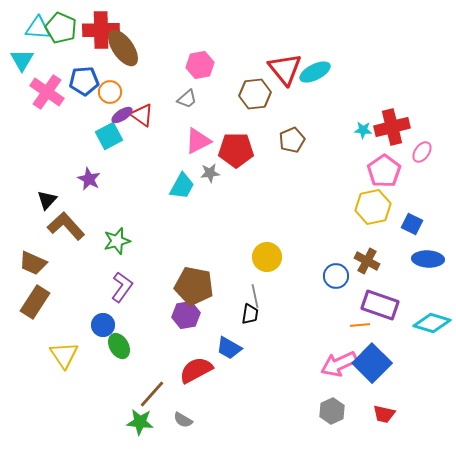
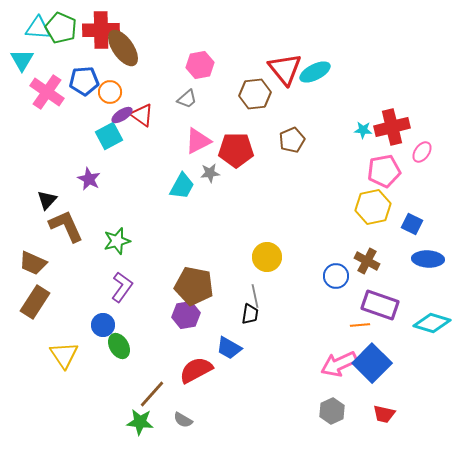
pink pentagon at (384, 171): rotated 24 degrees clockwise
brown L-shape at (66, 226): rotated 18 degrees clockwise
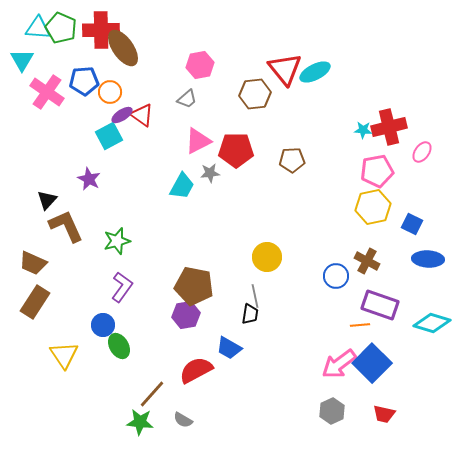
red cross at (392, 127): moved 3 px left
brown pentagon at (292, 140): moved 20 px down; rotated 20 degrees clockwise
pink pentagon at (384, 171): moved 7 px left
pink arrow at (339, 364): rotated 12 degrees counterclockwise
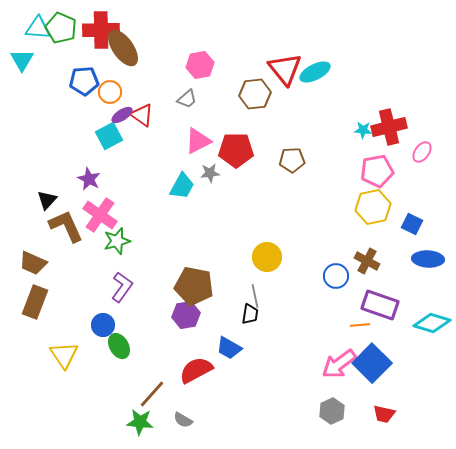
pink cross at (47, 92): moved 53 px right, 123 px down
brown rectangle at (35, 302): rotated 12 degrees counterclockwise
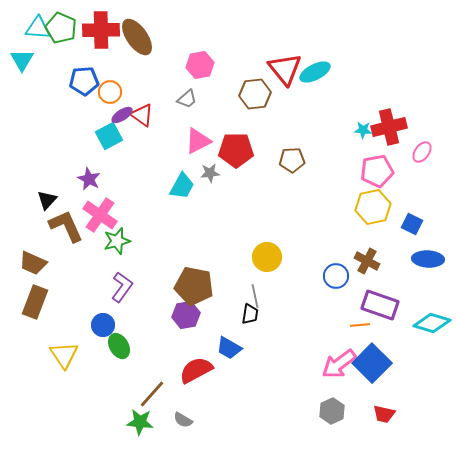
brown ellipse at (123, 48): moved 14 px right, 11 px up
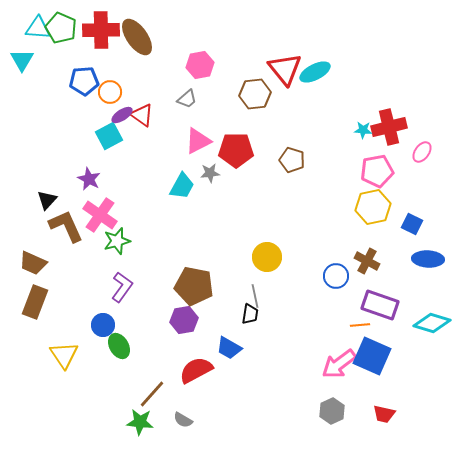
brown pentagon at (292, 160): rotated 20 degrees clockwise
purple hexagon at (186, 315): moved 2 px left, 5 px down
blue square at (372, 363): moved 7 px up; rotated 21 degrees counterclockwise
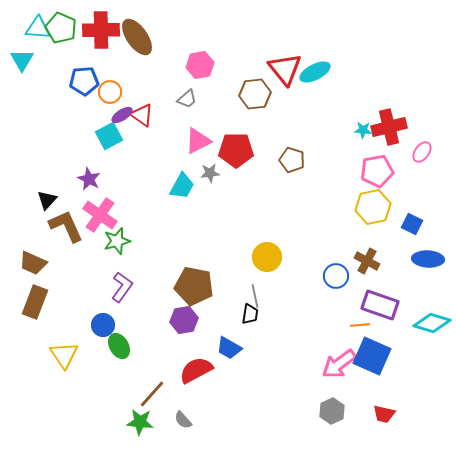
gray semicircle at (183, 420): rotated 18 degrees clockwise
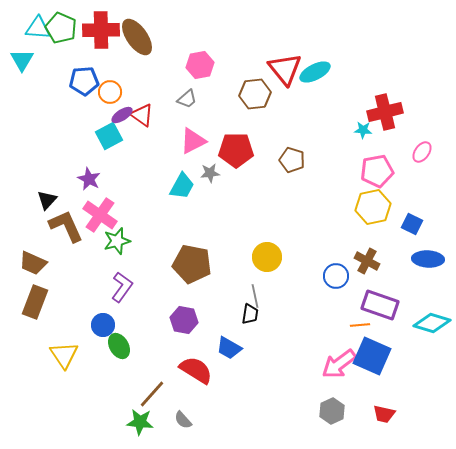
red cross at (389, 127): moved 4 px left, 15 px up
pink triangle at (198, 141): moved 5 px left
brown pentagon at (194, 286): moved 2 px left, 22 px up
purple hexagon at (184, 320): rotated 20 degrees clockwise
red semicircle at (196, 370): rotated 60 degrees clockwise
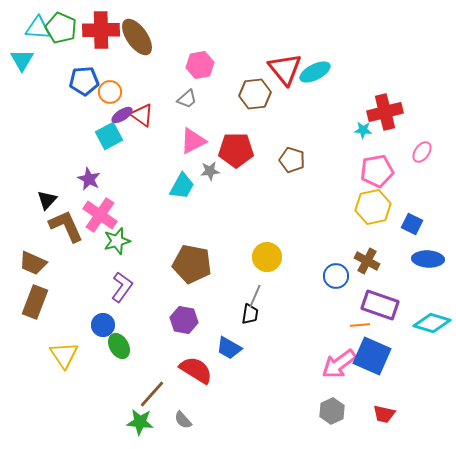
gray star at (210, 173): moved 2 px up
gray line at (255, 296): rotated 35 degrees clockwise
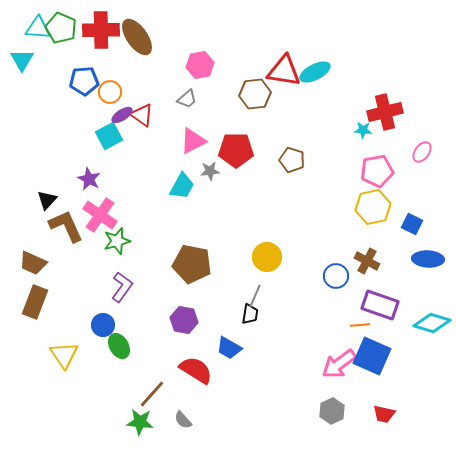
red triangle at (285, 69): moved 1 px left, 2 px down; rotated 42 degrees counterclockwise
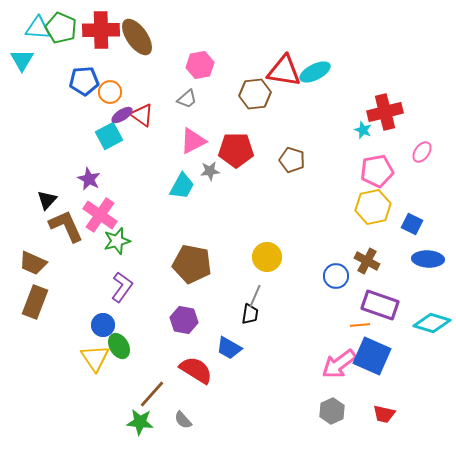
cyan star at (363, 130): rotated 18 degrees clockwise
yellow triangle at (64, 355): moved 31 px right, 3 px down
